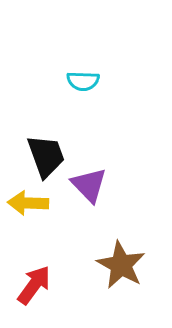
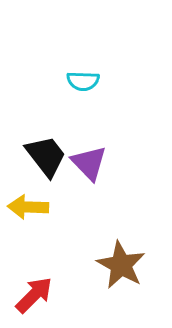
black trapezoid: rotated 18 degrees counterclockwise
purple triangle: moved 22 px up
yellow arrow: moved 4 px down
red arrow: moved 10 px down; rotated 9 degrees clockwise
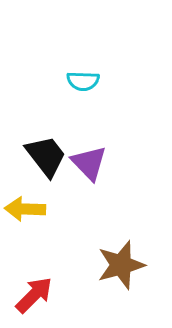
yellow arrow: moved 3 px left, 2 px down
brown star: rotated 27 degrees clockwise
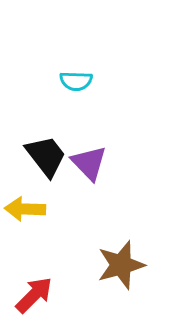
cyan semicircle: moved 7 px left
